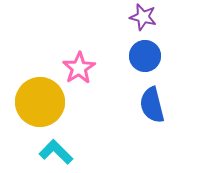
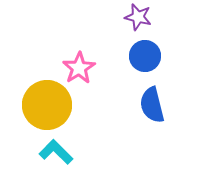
purple star: moved 5 px left
yellow circle: moved 7 px right, 3 px down
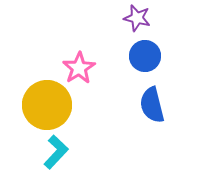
purple star: moved 1 px left, 1 px down
cyan L-shape: rotated 88 degrees clockwise
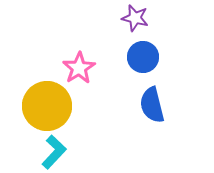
purple star: moved 2 px left
blue circle: moved 2 px left, 1 px down
yellow circle: moved 1 px down
cyan L-shape: moved 2 px left
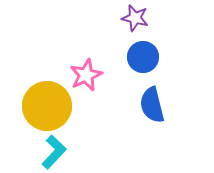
pink star: moved 7 px right, 7 px down; rotated 8 degrees clockwise
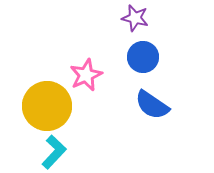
blue semicircle: rotated 42 degrees counterclockwise
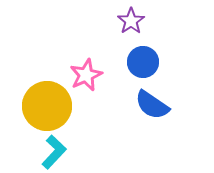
purple star: moved 4 px left, 3 px down; rotated 24 degrees clockwise
blue circle: moved 5 px down
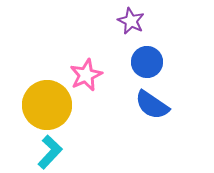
purple star: rotated 12 degrees counterclockwise
blue circle: moved 4 px right
yellow circle: moved 1 px up
cyan L-shape: moved 4 px left
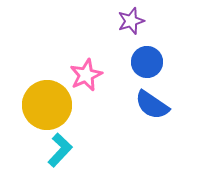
purple star: rotated 28 degrees clockwise
cyan L-shape: moved 10 px right, 2 px up
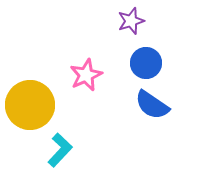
blue circle: moved 1 px left, 1 px down
yellow circle: moved 17 px left
